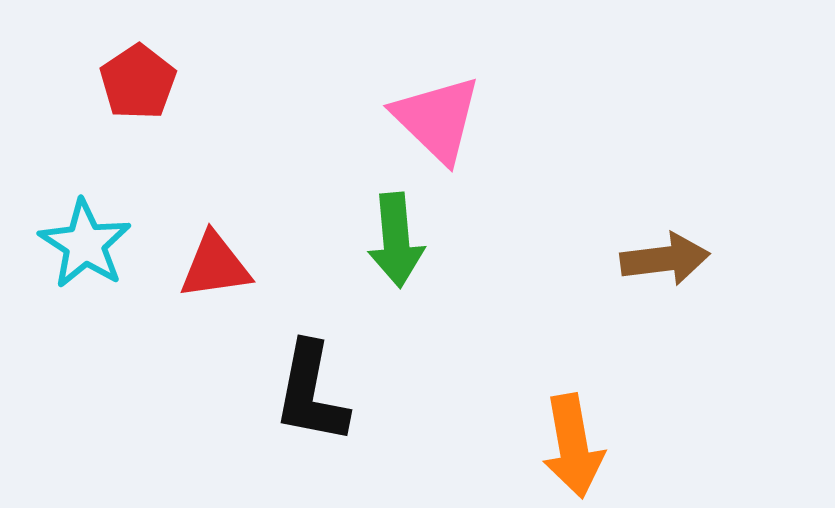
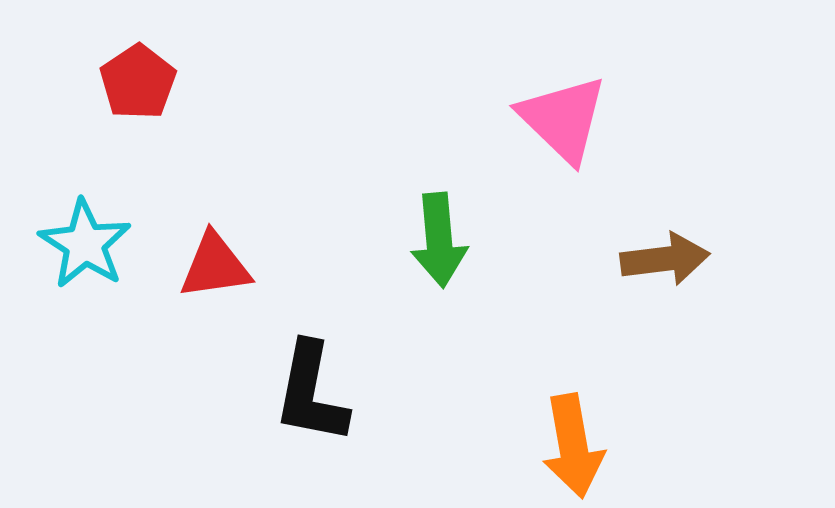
pink triangle: moved 126 px right
green arrow: moved 43 px right
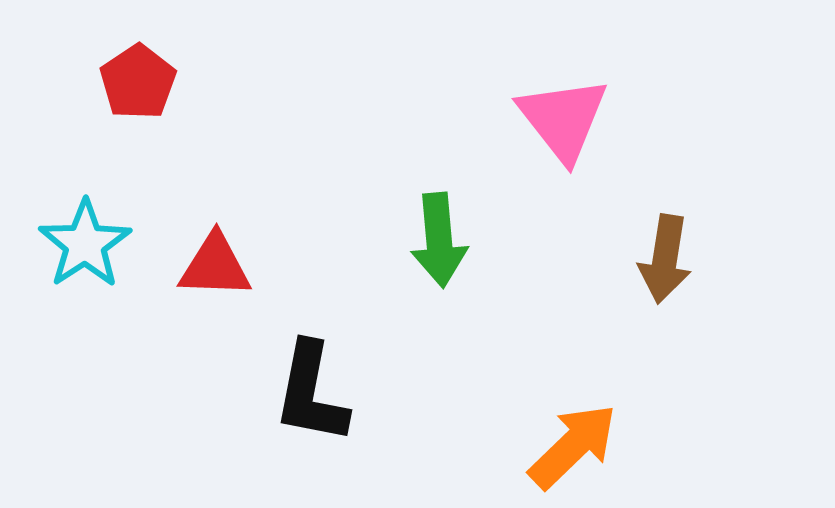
pink triangle: rotated 8 degrees clockwise
cyan star: rotated 6 degrees clockwise
brown arrow: rotated 106 degrees clockwise
red triangle: rotated 10 degrees clockwise
orange arrow: rotated 124 degrees counterclockwise
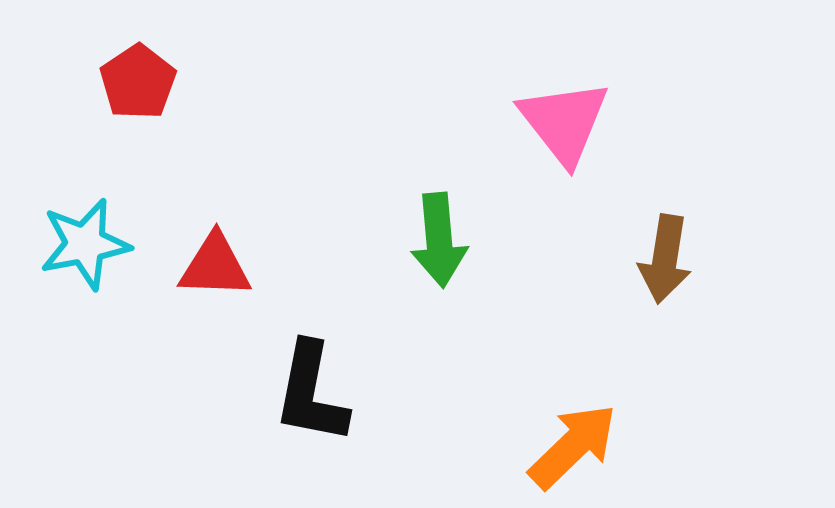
pink triangle: moved 1 px right, 3 px down
cyan star: rotated 22 degrees clockwise
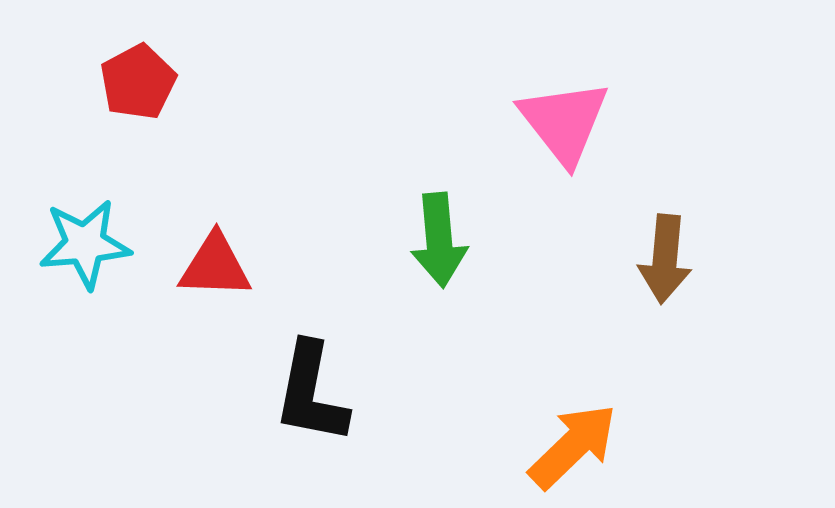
red pentagon: rotated 6 degrees clockwise
cyan star: rotated 6 degrees clockwise
brown arrow: rotated 4 degrees counterclockwise
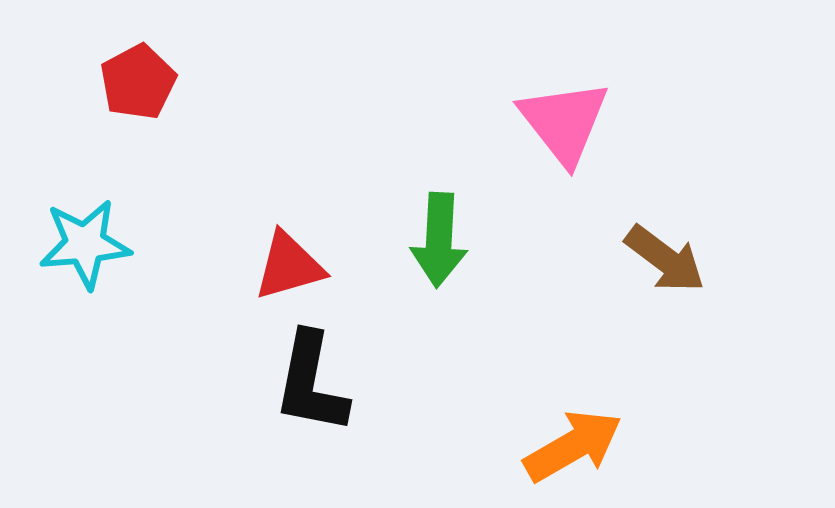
green arrow: rotated 8 degrees clockwise
brown arrow: rotated 58 degrees counterclockwise
red triangle: moved 74 px right; rotated 18 degrees counterclockwise
black L-shape: moved 10 px up
orange arrow: rotated 14 degrees clockwise
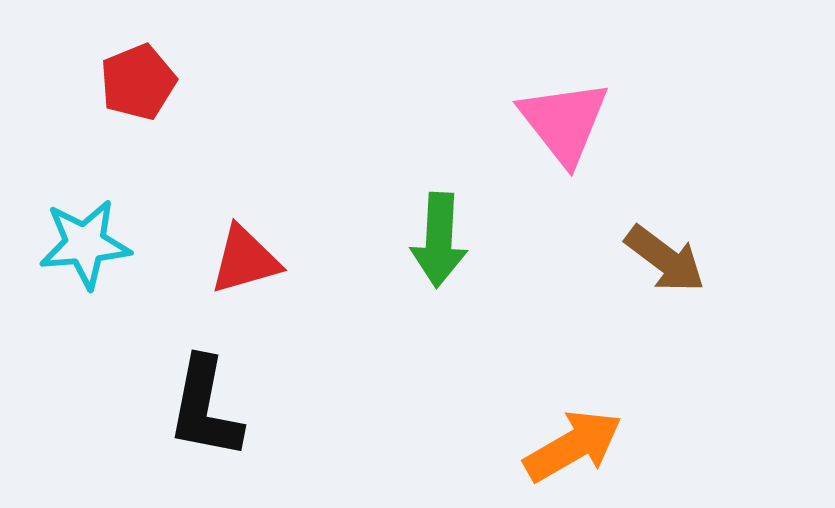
red pentagon: rotated 6 degrees clockwise
red triangle: moved 44 px left, 6 px up
black L-shape: moved 106 px left, 25 px down
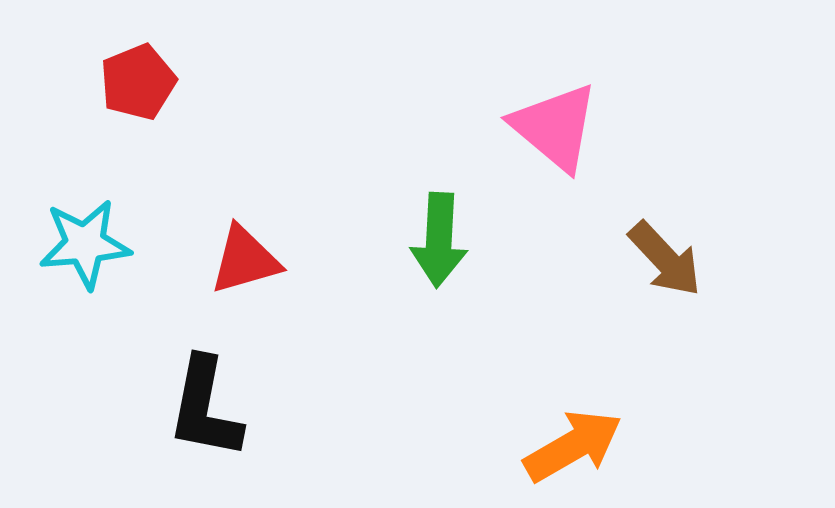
pink triangle: moved 9 px left, 5 px down; rotated 12 degrees counterclockwise
brown arrow: rotated 10 degrees clockwise
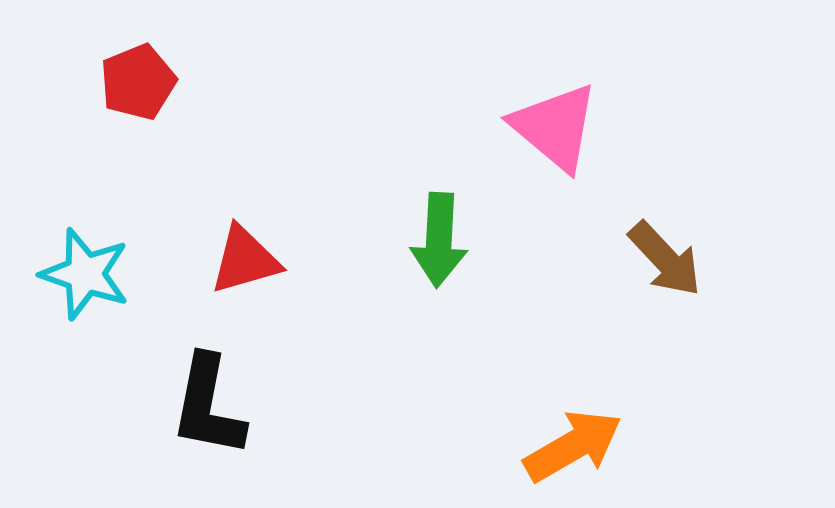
cyan star: moved 30 px down; rotated 24 degrees clockwise
black L-shape: moved 3 px right, 2 px up
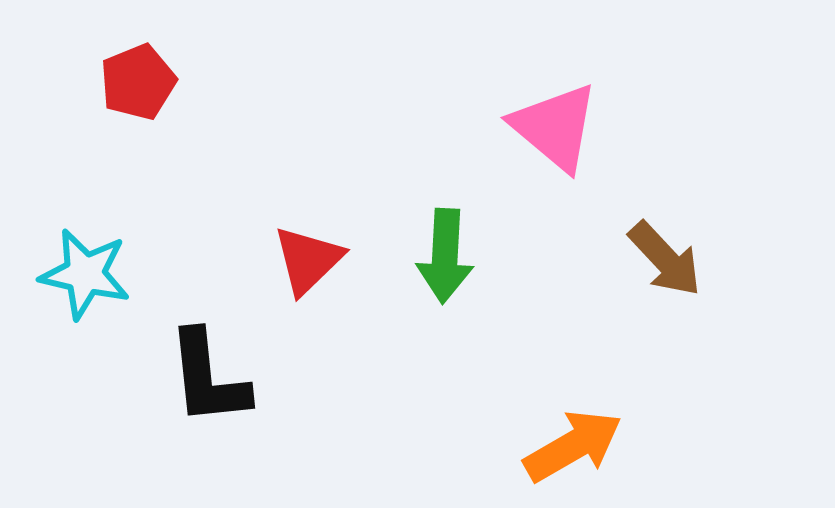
green arrow: moved 6 px right, 16 px down
red triangle: moved 63 px right; rotated 28 degrees counterclockwise
cyan star: rotated 6 degrees counterclockwise
black L-shape: moved 28 px up; rotated 17 degrees counterclockwise
